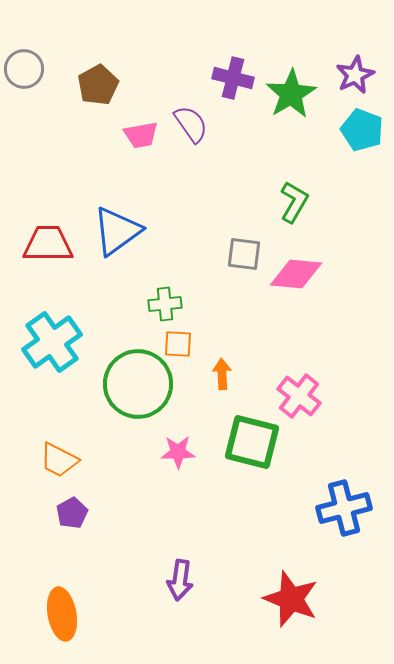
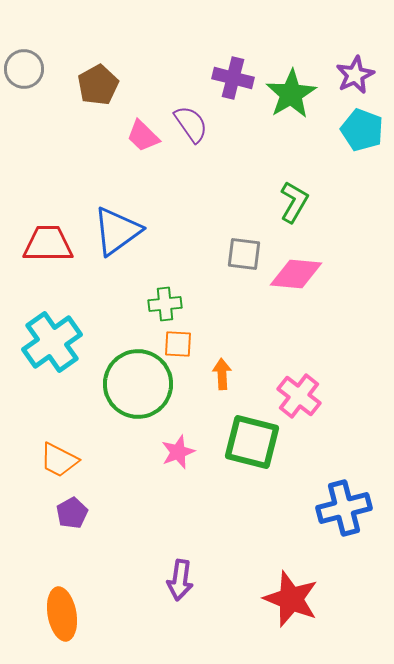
pink trapezoid: moved 2 px right, 1 px down; rotated 54 degrees clockwise
pink star: rotated 20 degrees counterclockwise
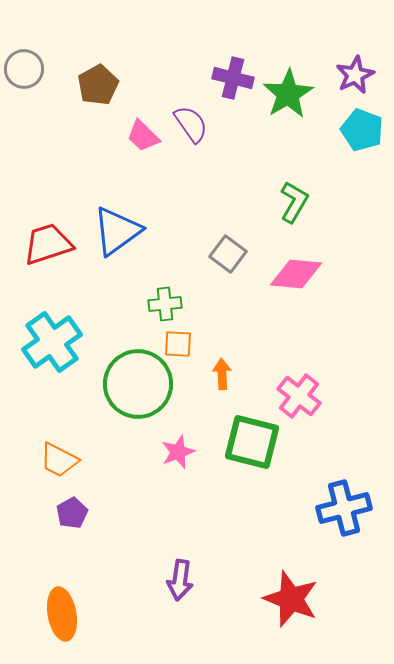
green star: moved 3 px left
red trapezoid: rotated 18 degrees counterclockwise
gray square: moved 16 px left; rotated 30 degrees clockwise
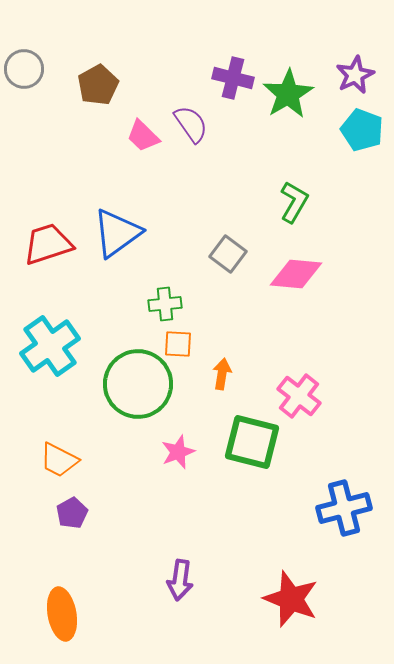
blue triangle: moved 2 px down
cyan cross: moved 2 px left, 4 px down
orange arrow: rotated 12 degrees clockwise
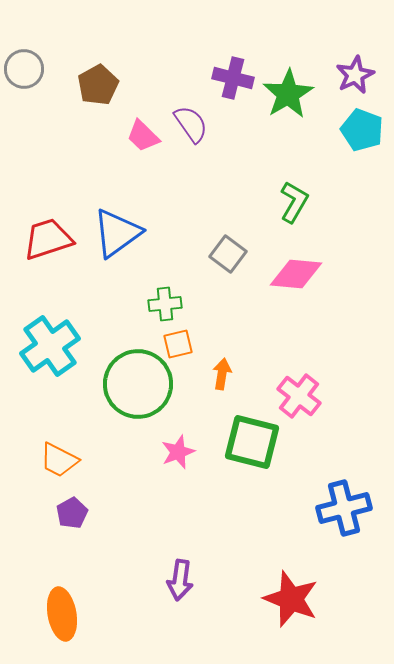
red trapezoid: moved 5 px up
orange square: rotated 16 degrees counterclockwise
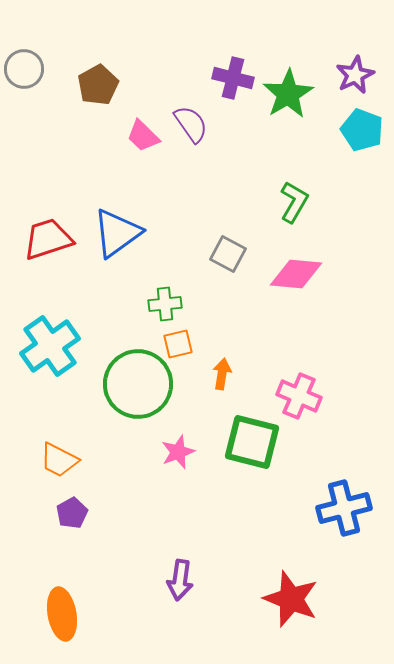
gray square: rotated 9 degrees counterclockwise
pink cross: rotated 15 degrees counterclockwise
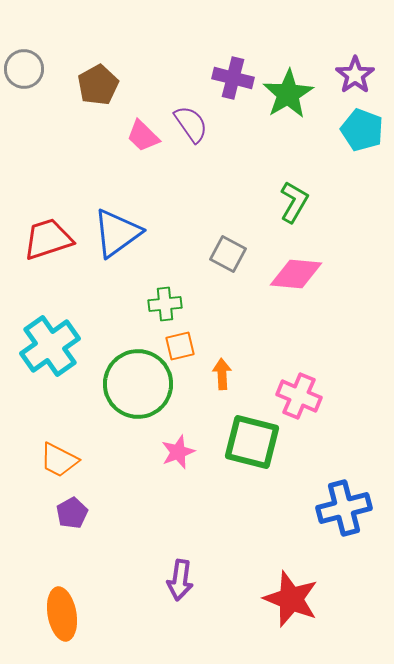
purple star: rotated 9 degrees counterclockwise
orange square: moved 2 px right, 2 px down
orange arrow: rotated 12 degrees counterclockwise
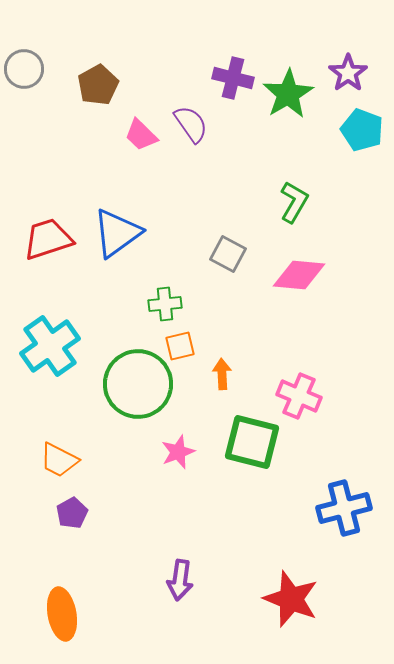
purple star: moved 7 px left, 2 px up
pink trapezoid: moved 2 px left, 1 px up
pink diamond: moved 3 px right, 1 px down
